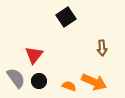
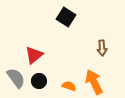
black square: rotated 24 degrees counterclockwise
red triangle: rotated 12 degrees clockwise
orange arrow: rotated 140 degrees counterclockwise
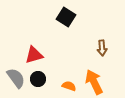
red triangle: rotated 24 degrees clockwise
black circle: moved 1 px left, 2 px up
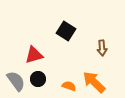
black square: moved 14 px down
gray semicircle: moved 3 px down
orange arrow: rotated 20 degrees counterclockwise
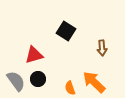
orange semicircle: moved 1 px right, 2 px down; rotated 128 degrees counterclockwise
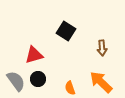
orange arrow: moved 7 px right
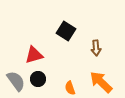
brown arrow: moved 6 px left
